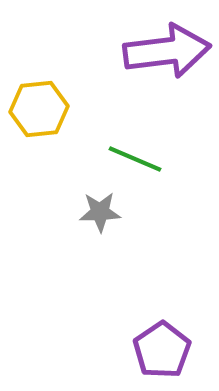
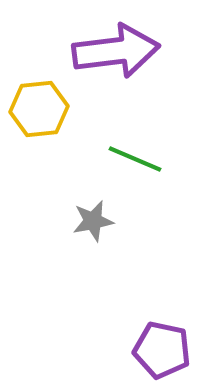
purple arrow: moved 51 px left
gray star: moved 7 px left, 9 px down; rotated 9 degrees counterclockwise
purple pentagon: rotated 26 degrees counterclockwise
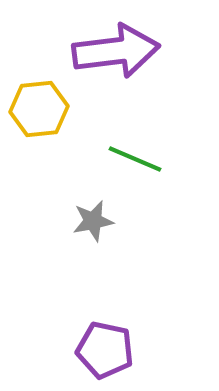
purple pentagon: moved 57 px left
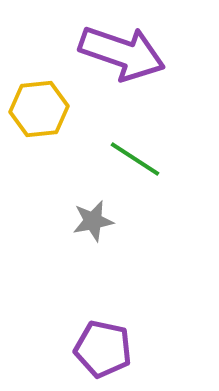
purple arrow: moved 6 px right, 2 px down; rotated 26 degrees clockwise
green line: rotated 10 degrees clockwise
purple pentagon: moved 2 px left, 1 px up
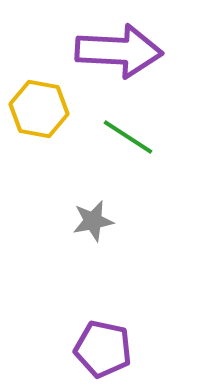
purple arrow: moved 3 px left, 2 px up; rotated 16 degrees counterclockwise
yellow hexagon: rotated 16 degrees clockwise
green line: moved 7 px left, 22 px up
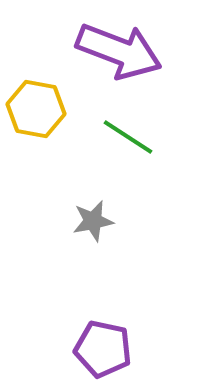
purple arrow: rotated 18 degrees clockwise
yellow hexagon: moved 3 px left
